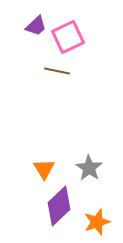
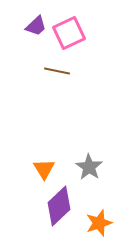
pink square: moved 1 px right, 4 px up
gray star: moved 1 px up
orange star: moved 2 px right, 1 px down
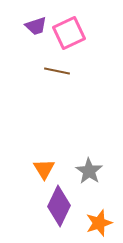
purple trapezoid: rotated 25 degrees clockwise
gray star: moved 4 px down
purple diamond: rotated 21 degrees counterclockwise
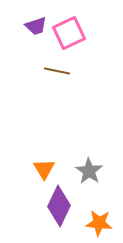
orange star: rotated 24 degrees clockwise
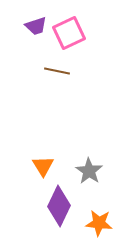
orange triangle: moved 1 px left, 3 px up
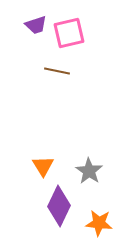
purple trapezoid: moved 1 px up
pink square: rotated 12 degrees clockwise
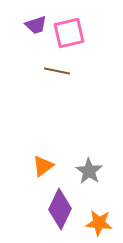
orange triangle: rotated 25 degrees clockwise
purple diamond: moved 1 px right, 3 px down
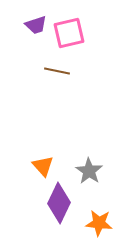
orange triangle: rotated 35 degrees counterclockwise
purple diamond: moved 1 px left, 6 px up
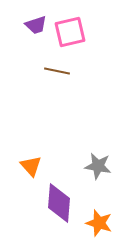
pink square: moved 1 px right, 1 px up
orange triangle: moved 12 px left
gray star: moved 9 px right, 5 px up; rotated 24 degrees counterclockwise
purple diamond: rotated 21 degrees counterclockwise
orange star: rotated 12 degrees clockwise
